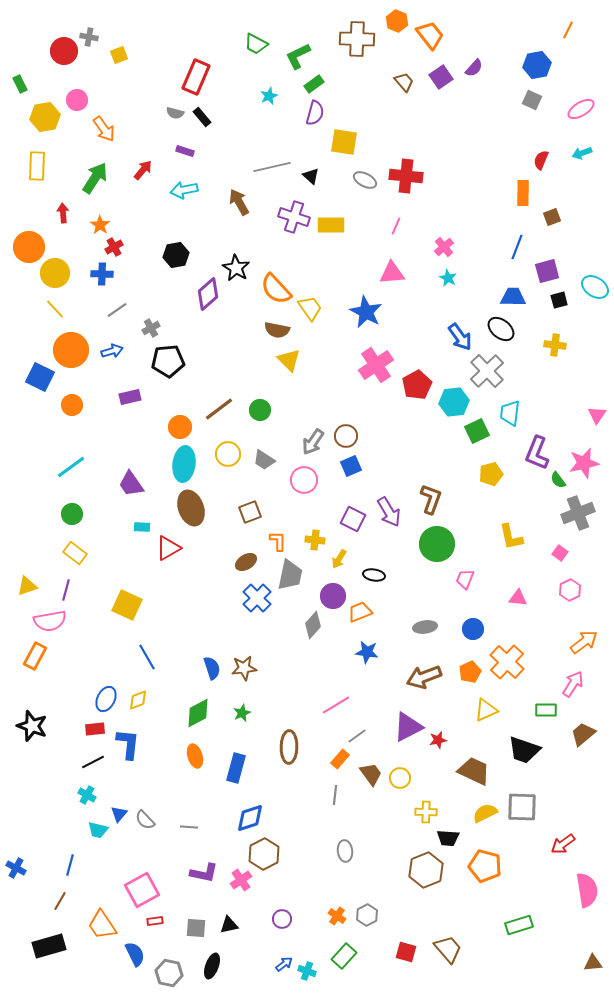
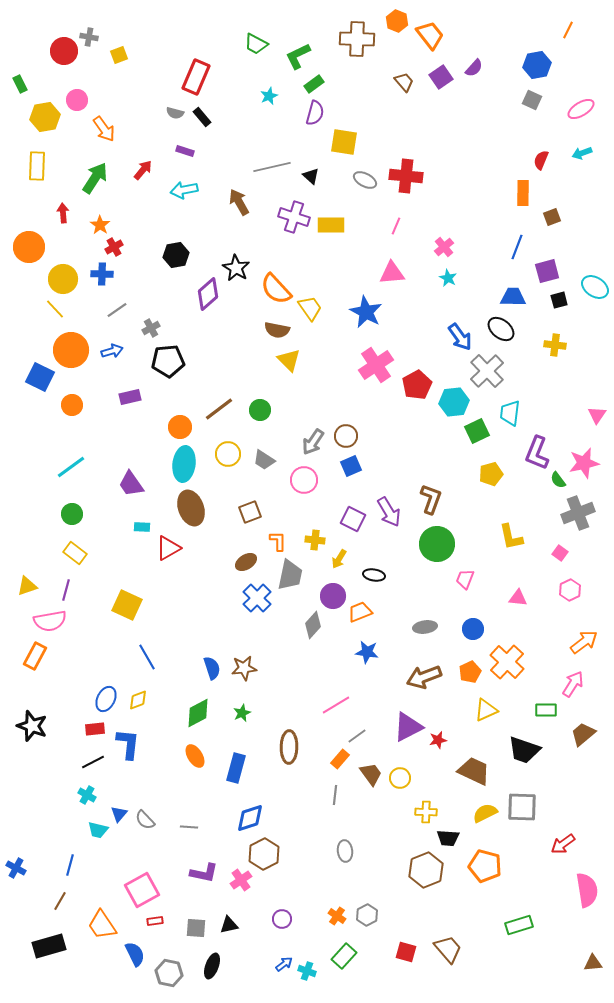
yellow circle at (55, 273): moved 8 px right, 6 px down
orange ellipse at (195, 756): rotated 15 degrees counterclockwise
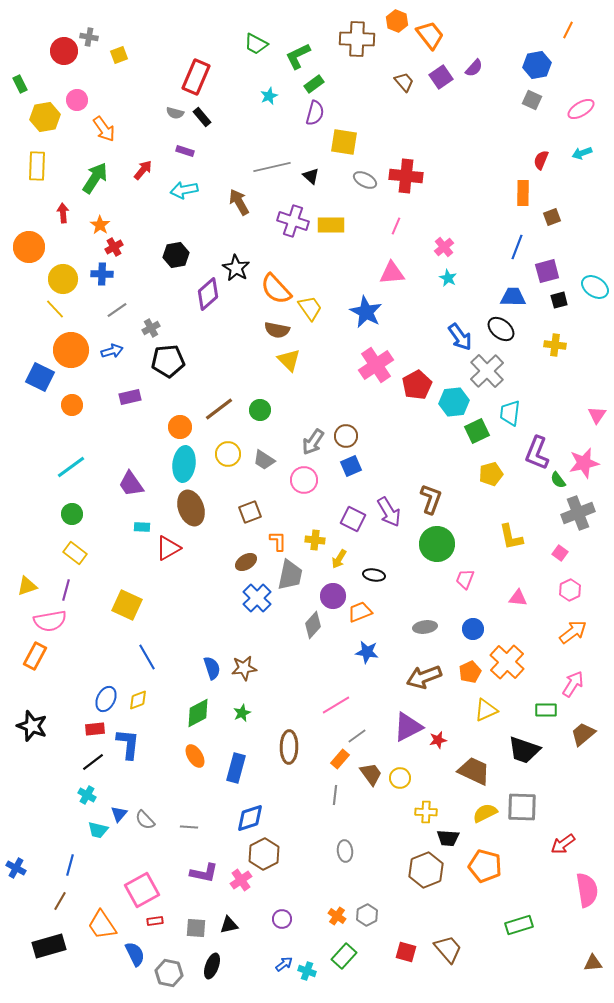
purple cross at (294, 217): moved 1 px left, 4 px down
orange arrow at (584, 642): moved 11 px left, 10 px up
black line at (93, 762): rotated 10 degrees counterclockwise
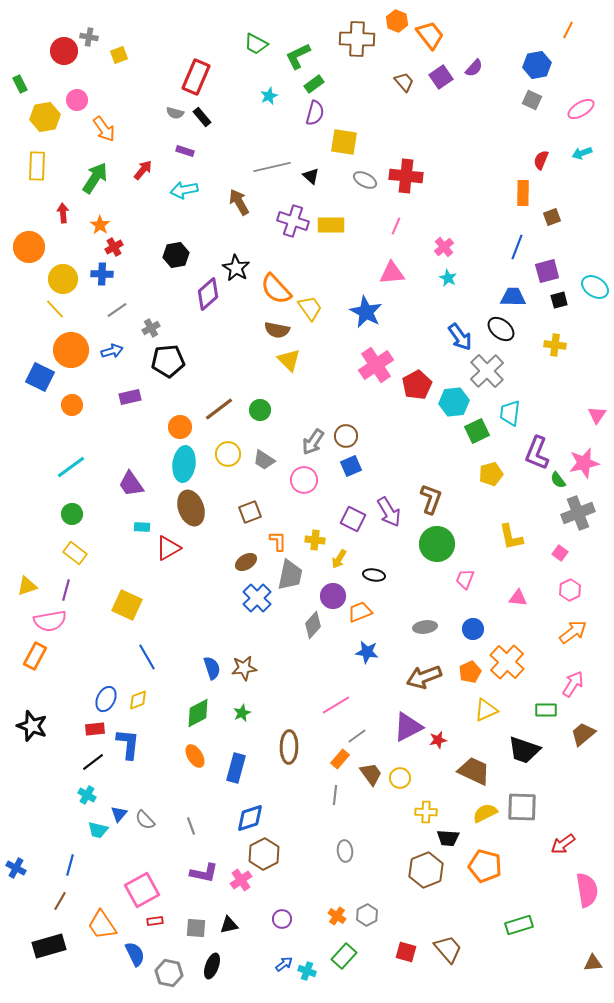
gray line at (189, 827): moved 2 px right, 1 px up; rotated 66 degrees clockwise
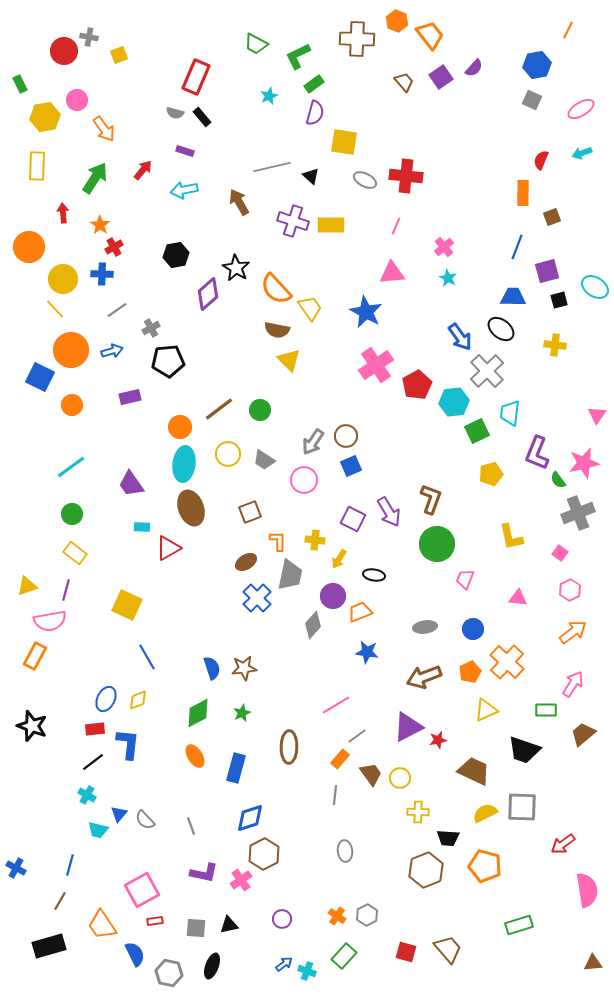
yellow cross at (426, 812): moved 8 px left
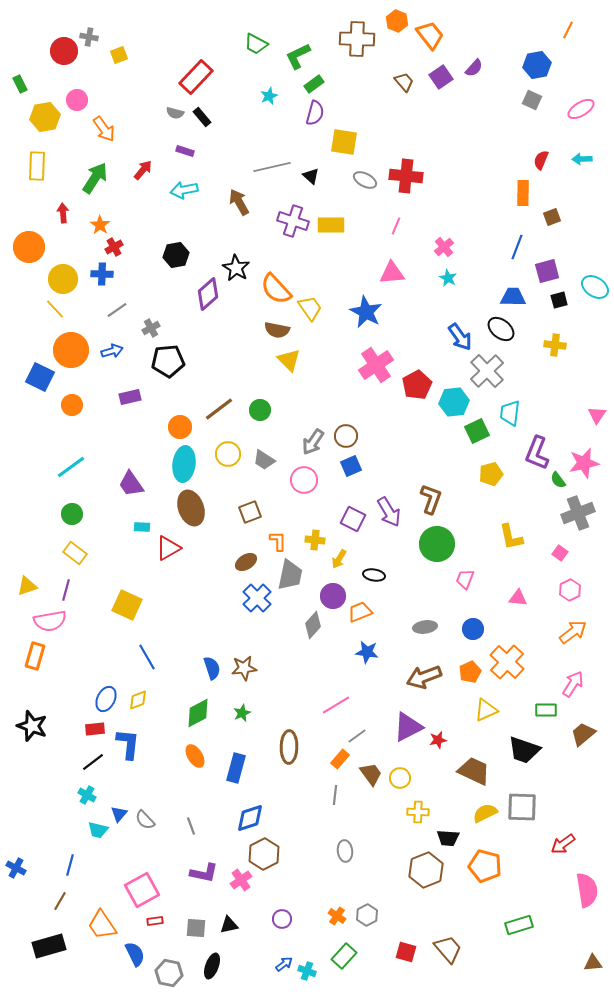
red rectangle at (196, 77): rotated 20 degrees clockwise
cyan arrow at (582, 153): moved 6 px down; rotated 18 degrees clockwise
orange rectangle at (35, 656): rotated 12 degrees counterclockwise
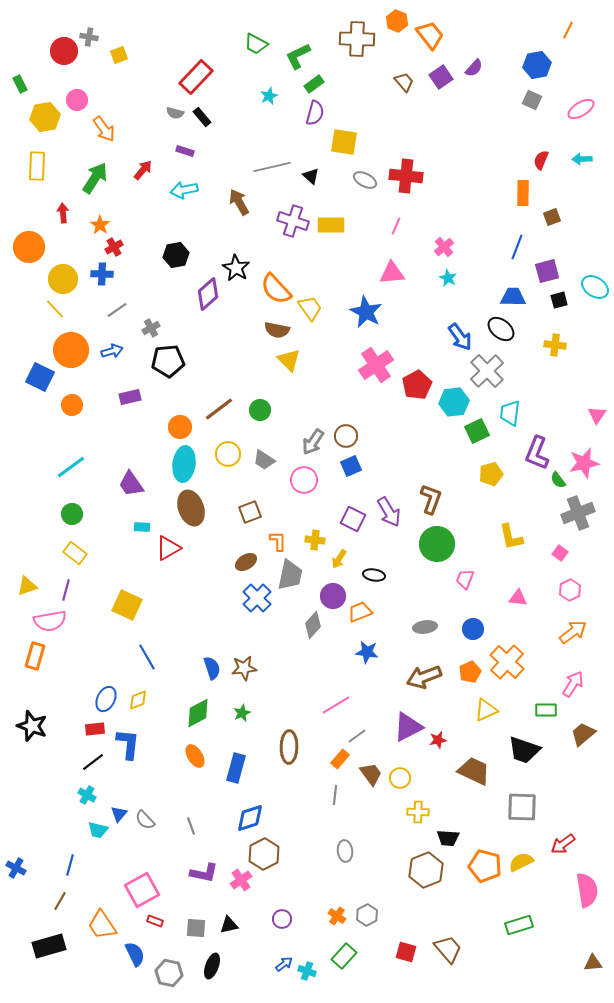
yellow semicircle at (485, 813): moved 36 px right, 49 px down
red rectangle at (155, 921): rotated 28 degrees clockwise
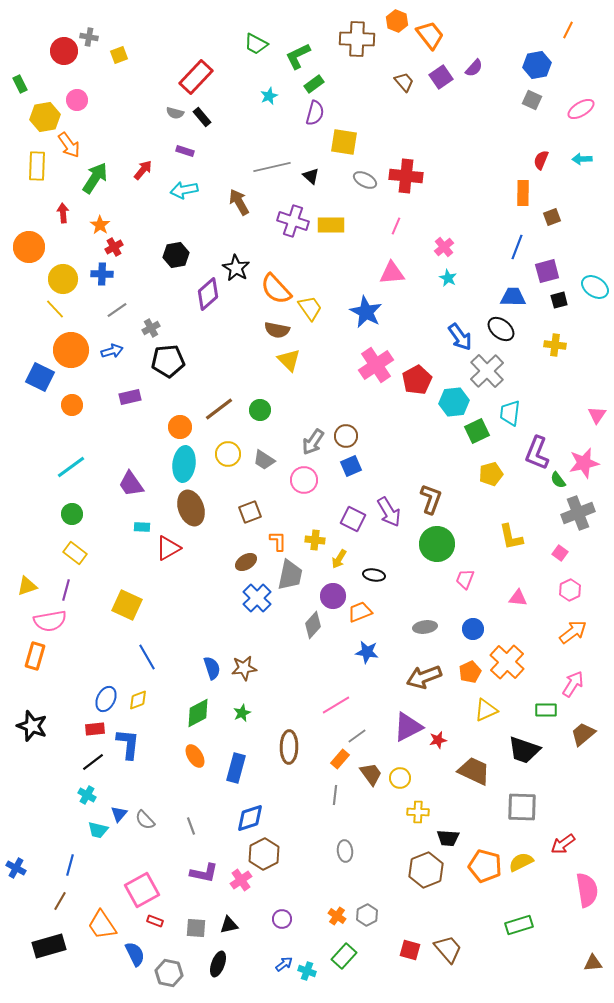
orange arrow at (104, 129): moved 35 px left, 16 px down
red pentagon at (417, 385): moved 5 px up
red square at (406, 952): moved 4 px right, 2 px up
black ellipse at (212, 966): moved 6 px right, 2 px up
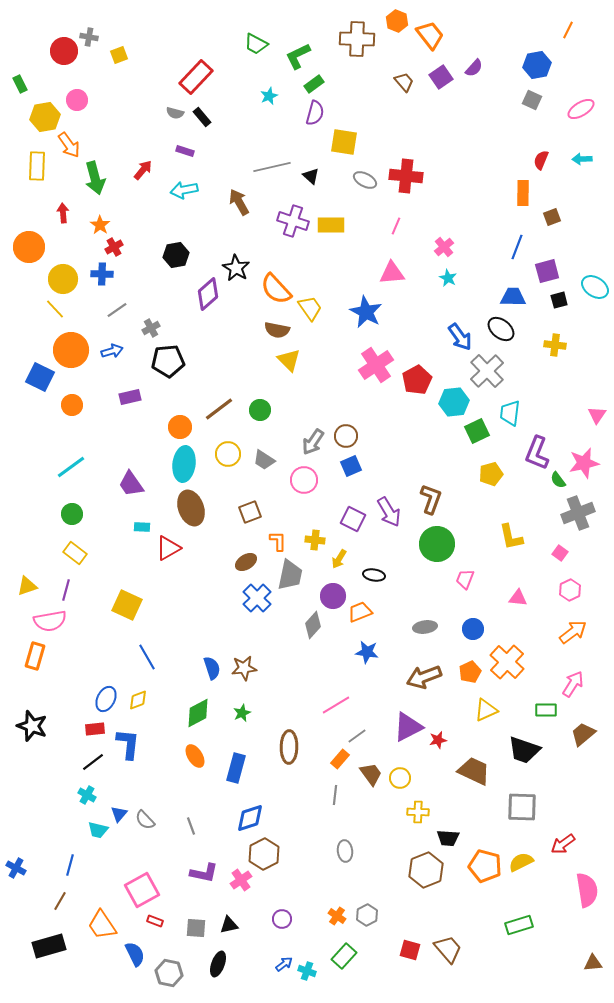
green arrow at (95, 178): rotated 132 degrees clockwise
